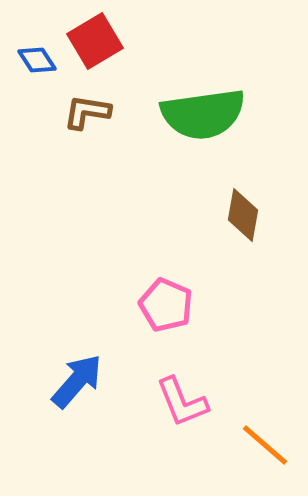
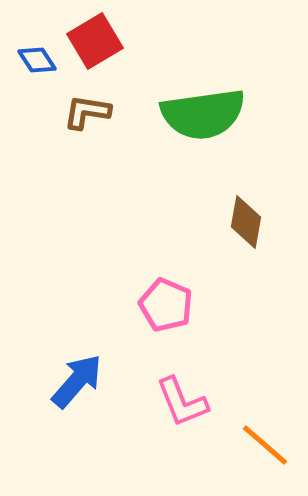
brown diamond: moved 3 px right, 7 px down
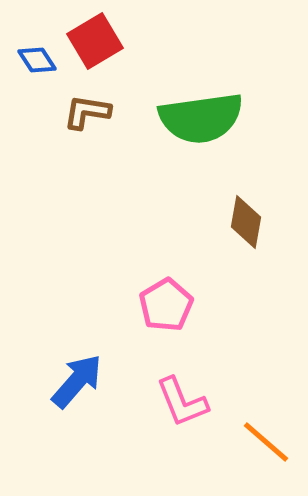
green semicircle: moved 2 px left, 4 px down
pink pentagon: rotated 18 degrees clockwise
orange line: moved 1 px right, 3 px up
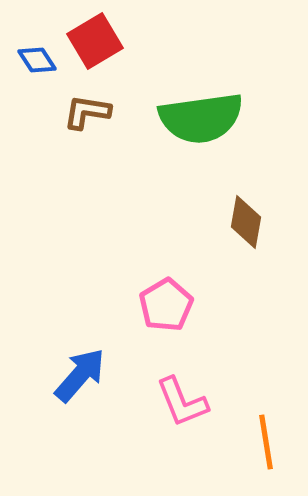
blue arrow: moved 3 px right, 6 px up
orange line: rotated 40 degrees clockwise
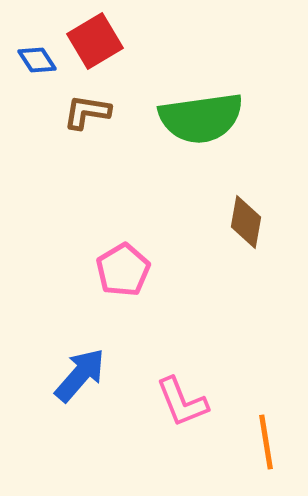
pink pentagon: moved 43 px left, 35 px up
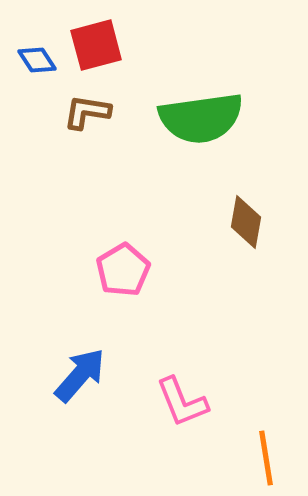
red square: moved 1 px right, 4 px down; rotated 16 degrees clockwise
orange line: moved 16 px down
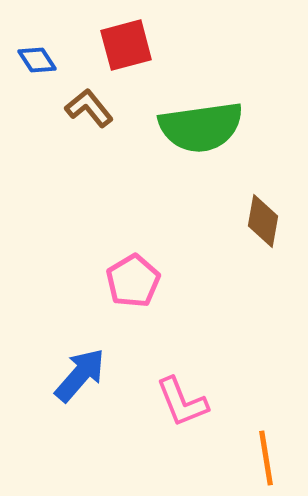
red square: moved 30 px right
brown L-shape: moved 2 px right, 4 px up; rotated 42 degrees clockwise
green semicircle: moved 9 px down
brown diamond: moved 17 px right, 1 px up
pink pentagon: moved 10 px right, 11 px down
